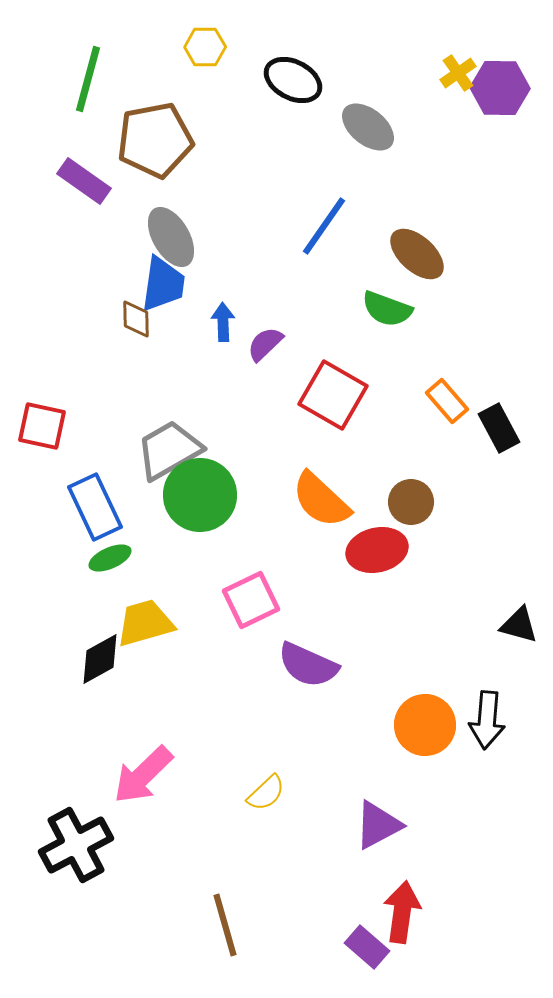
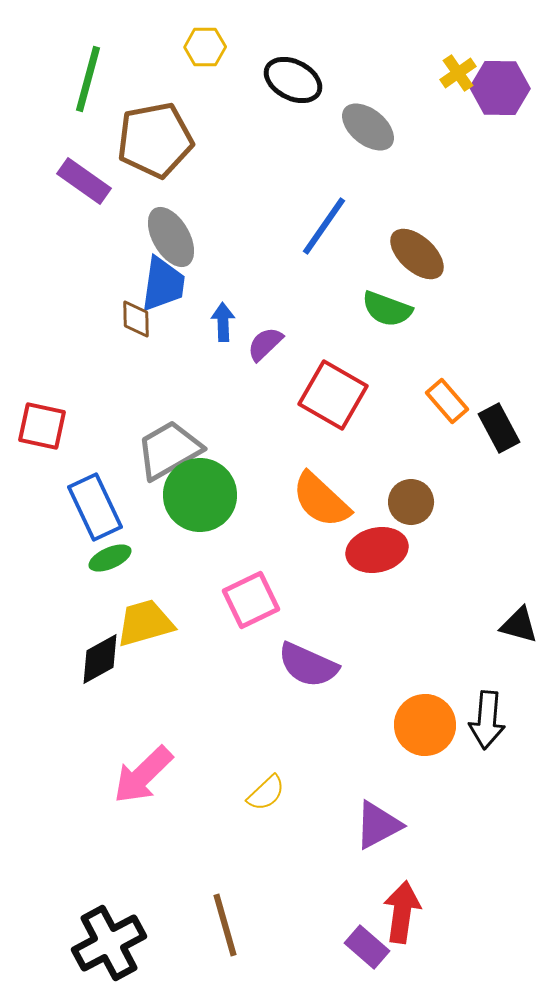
black cross at (76, 845): moved 33 px right, 98 px down
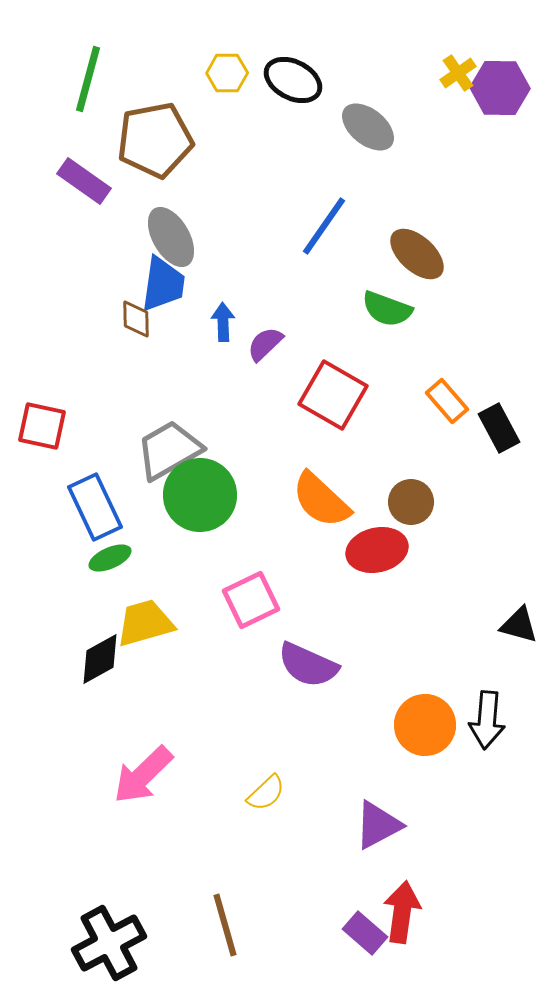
yellow hexagon at (205, 47): moved 22 px right, 26 px down
purple rectangle at (367, 947): moved 2 px left, 14 px up
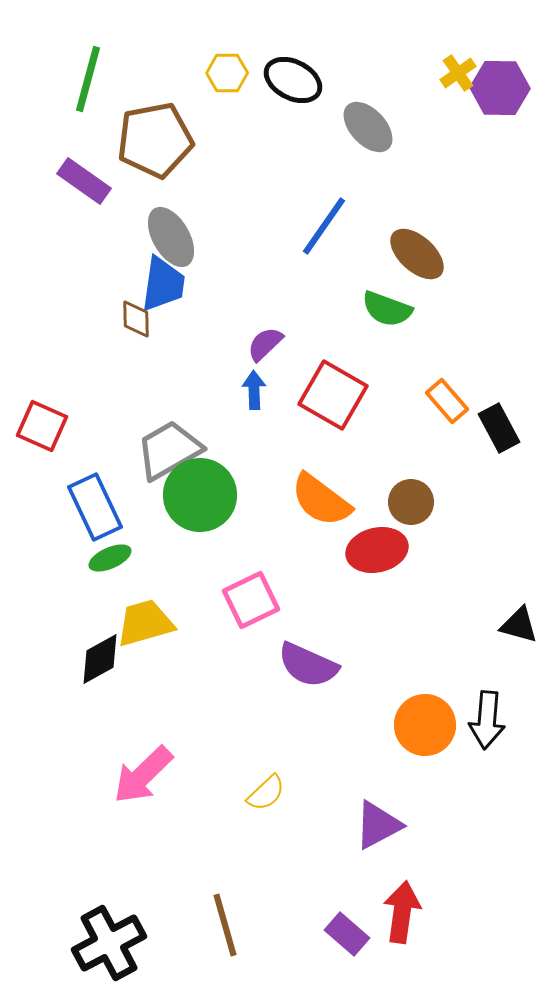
gray ellipse at (368, 127): rotated 8 degrees clockwise
blue arrow at (223, 322): moved 31 px right, 68 px down
red square at (42, 426): rotated 12 degrees clockwise
orange semicircle at (321, 500): rotated 6 degrees counterclockwise
purple rectangle at (365, 933): moved 18 px left, 1 px down
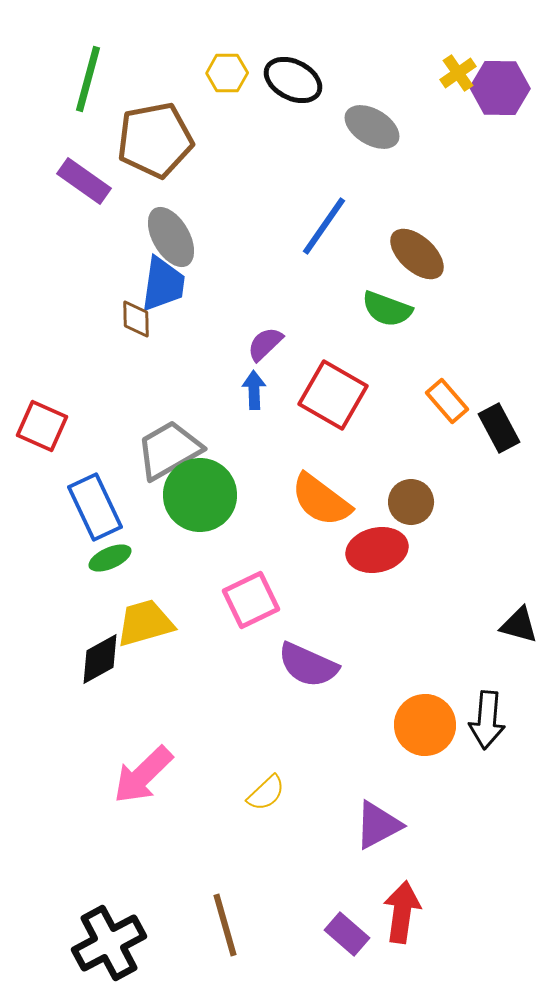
gray ellipse at (368, 127): moved 4 px right; rotated 16 degrees counterclockwise
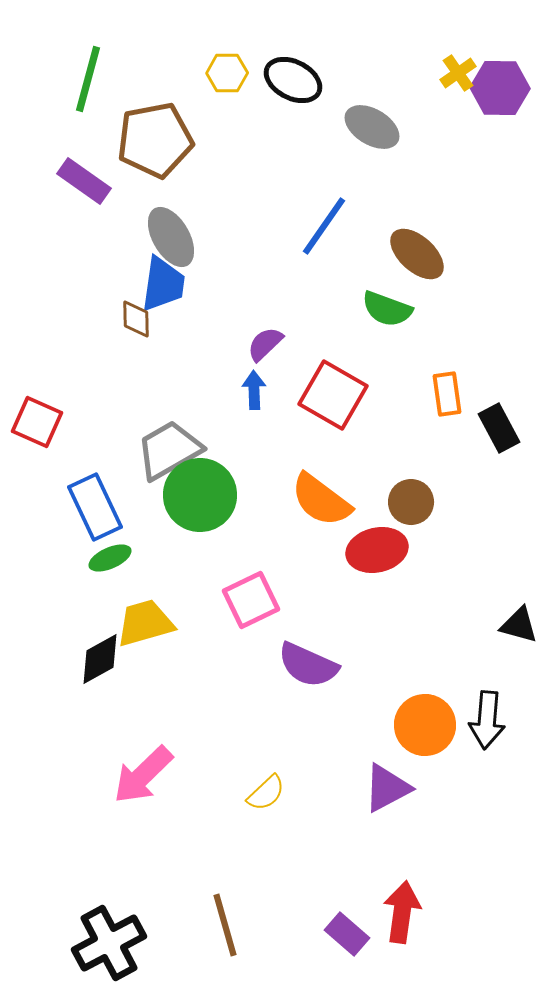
orange rectangle at (447, 401): moved 7 px up; rotated 33 degrees clockwise
red square at (42, 426): moved 5 px left, 4 px up
purple triangle at (378, 825): moved 9 px right, 37 px up
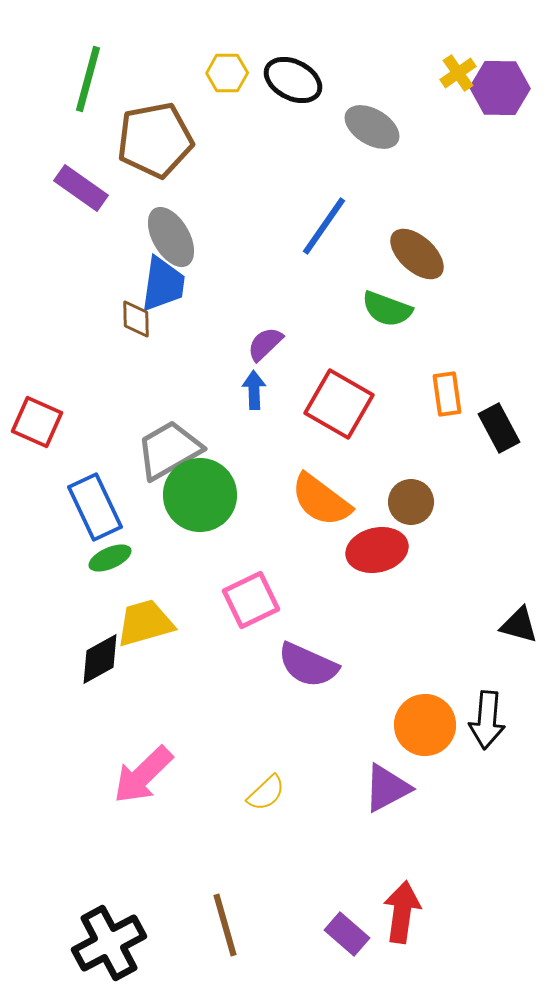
purple rectangle at (84, 181): moved 3 px left, 7 px down
red square at (333, 395): moved 6 px right, 9 px down
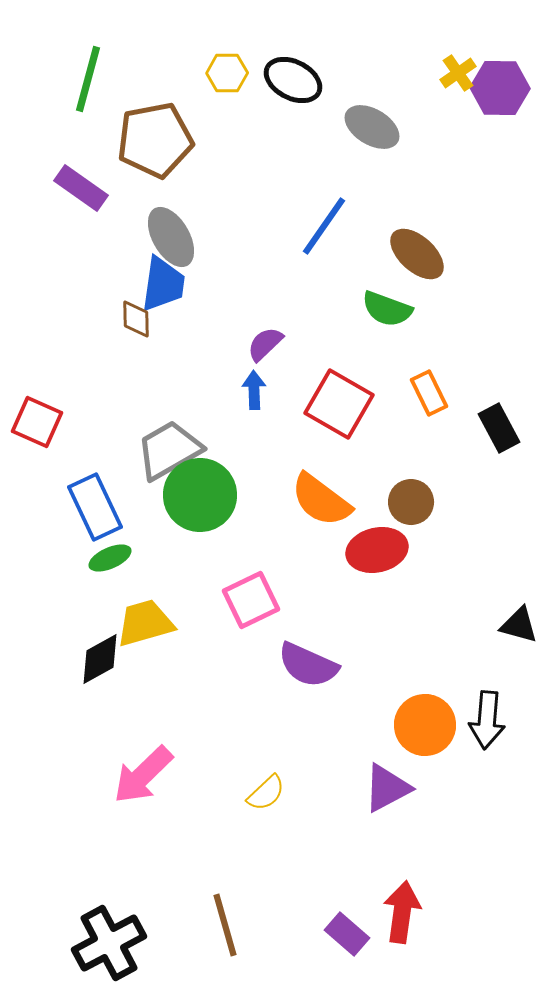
orange rectangle at (447, 394): moved 18 px left, 1 px up; rotated 18 degrees counterclockwise
